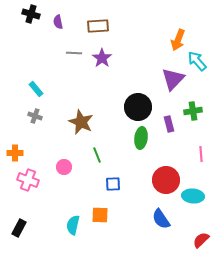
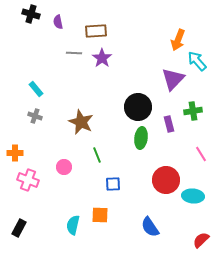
brown rectangle: moved 2 px left, 5 px down
pink line: rotated 28 degrees counterclockwise
blue semicircle: moved 11 px left, 8 px down
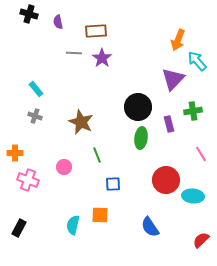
black cross: moved 2 px left
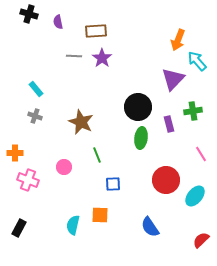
gray line: moved 3 px down
cyan ellipse: moved 2 px right; rotated 55 degrees counterclockwise
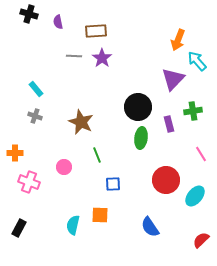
pink cross: moved 1 px right, 2 px down
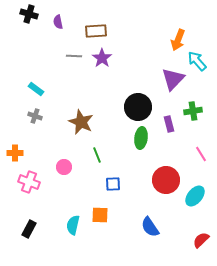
cyan rectangle: rotated 14 degrees counterclockwise
black rectangle: moved 10 px right, 1 px down
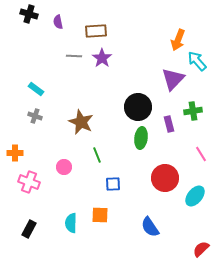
red circle: moved 1 px left, 2 px up
cyan semicircle: moved 2 px left, 2 px up; rotated 12 degrees counterclockwise
red semicircle: moved 9 px down
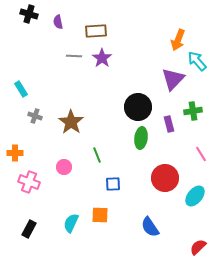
cyan rectangle: moved 15 px left; rotated 21 degrees clockwise
brown star: moved 10 px left; rotated 10 degrees clockwise
cyan semicircle: rotated 24 degrees clockwise
red semicircle: moved 3 px left, 2 px up
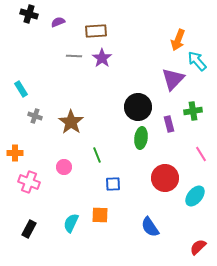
purple semicircle: rotated 80 degrees clockwise
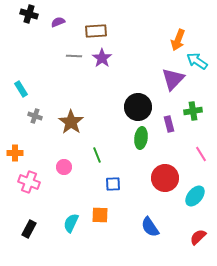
cyan arrow: rotated 15 degrees counterclockwise
red semicircle: moved 10 px up
